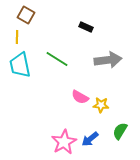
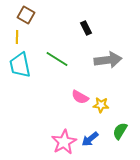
black rectangle: moved 1 px down; rotated 40 degrees clockwise
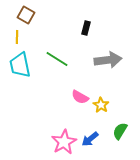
black rectangle: rotated 40 degrees clockwise
yellow star: rotated 28 degrees clockwise
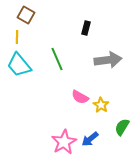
green line: rotated 35 degrees clockwise
cyan trapezoid: moved 1 px left; rotated 28 degrees counterclockwise
green semicircle: moved 2 px right, 4 px up
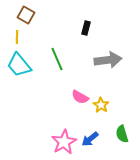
green semicircle: moved 7 px down; rotated 48 degrees counterclockwise
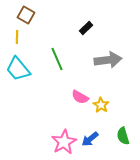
black rectangle: rotated 32 degrees clockwise
cyan trapezoid: moved 1 px left, 4 px down
green semicircle: moved 1 px right, 2 px down
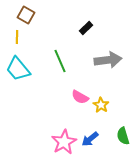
green line: moved 3 px right, 2 px down
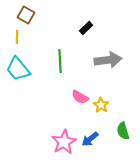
green line: rotated 20 degrees clockwise
green semicircle: moved 5 px up
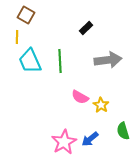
cyan trapezoid: moved 12 px right, 8 px up; rotated 16 degrees clockwise
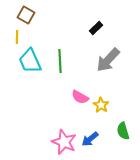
black rectangle: moved 10 px right
gray arrow: rotated 140 degrees clockwise
pink star: rotated 20 degrees counterclockwise
